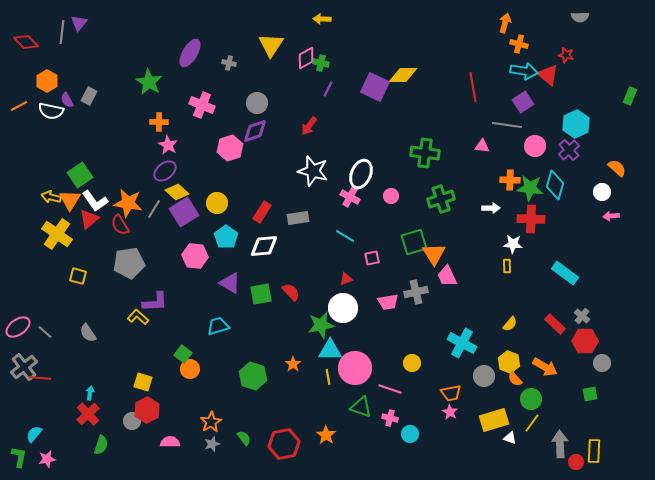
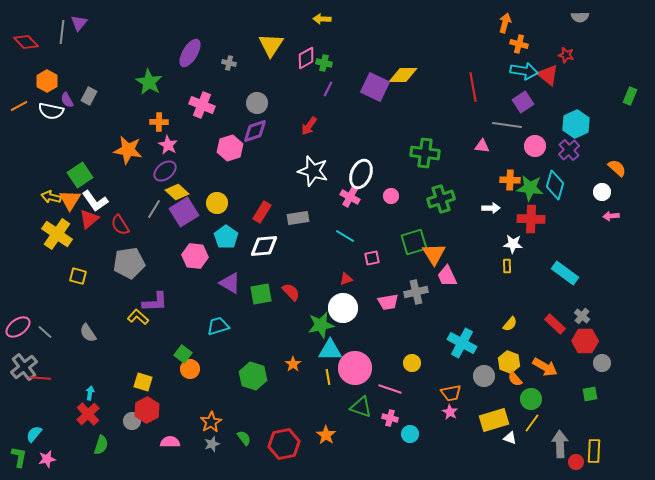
green cross at (321, 63): moved 3 px right
orange star at (128, 203): moved 53 px up
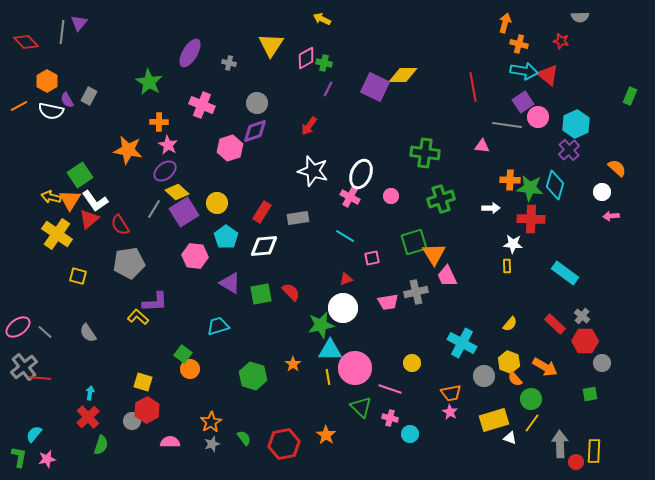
yellow arrow at (322, 19): rotated 24 degrees clockwise
red star at (566, 55): moved 5 px left, 14 px up
pink circle at (535, 146): moved 3 px right, 29 px up
green triangle at (361, 407): rotated 25 degrees clockwise
red cross at (88, 414): moved 3 px down
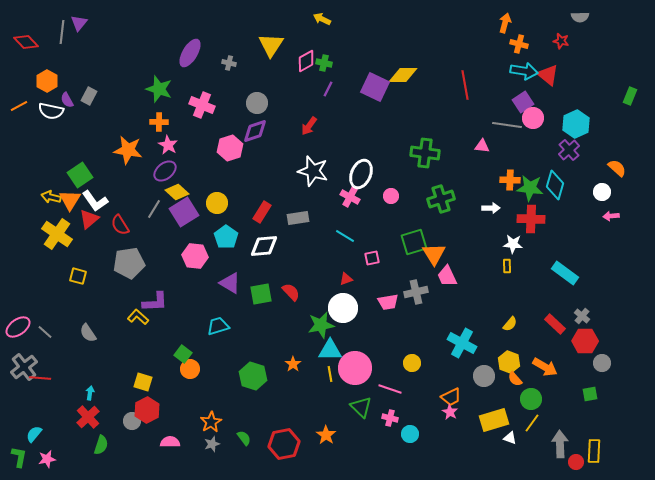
pink diamond at (306, 58): moved 3 px down
green star at (149, 82): moved 10 px right, 7 px down; rotated 12 degrees counterclockwise
red line at (473, 87): moved 8 px left, 2 px up
pink circle at (538, 117): moved 5 px left, 1 px down
yellow line at (328, 377): moved 2 px right, 3 px up
orange trapezoid at (451, 393): moved 4 px down; rotated 15 degrees counterclockwise
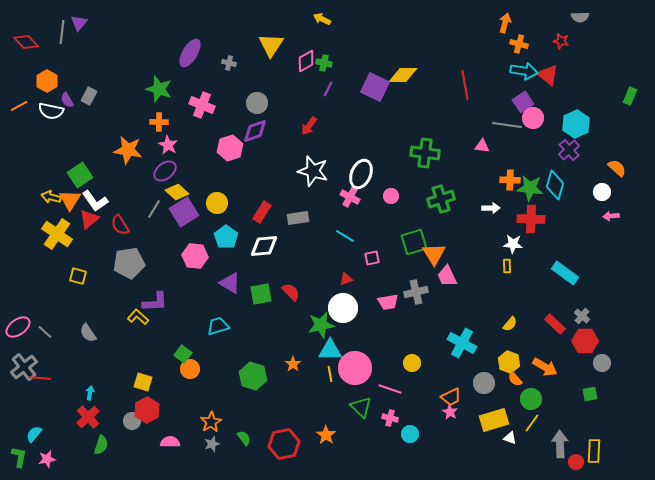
gray circle at (484, 376): moved 7 px down
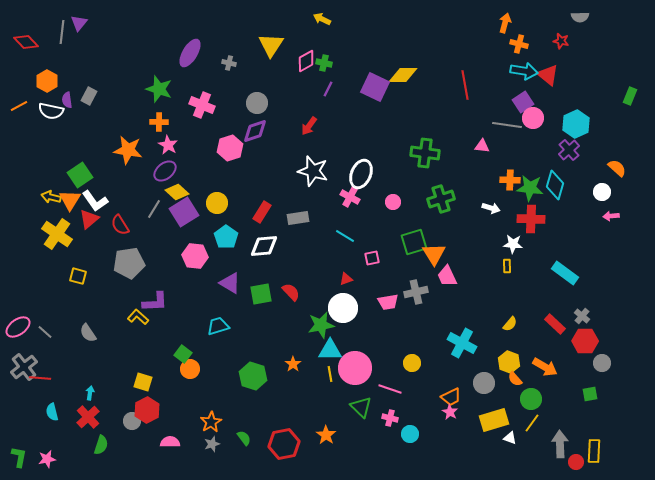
purple semicircle at (67, 100): rotated 21 degrees clockwise
pink circle at (391, 196): moved 2 px right, 6 px down
white arrow at (491, 208): rotated 18 degrees clockwise
cyan semicircle at (34, 434): moved 18 px right, 22 px up; rotated 54 degrees counterclockwise
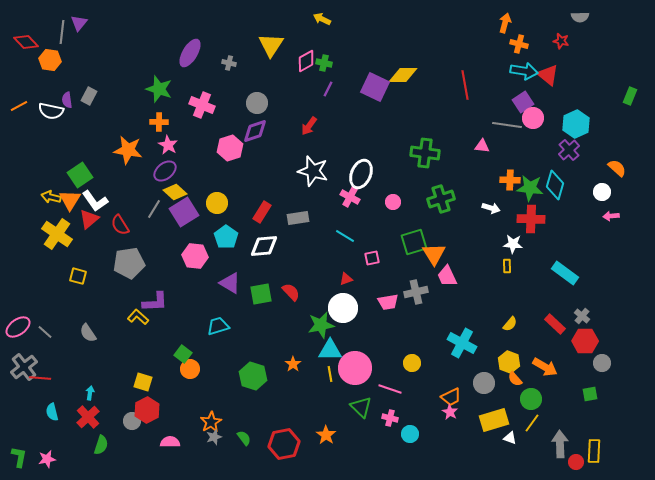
orange hexagon at (47, 81): moved 3 px right, 21 px up; rotated 20 degrees counterclockwise
yellow diamond at (177, 192): moved 2 px left
gray star at (212, 444): moved 2 px right, 7 px up
